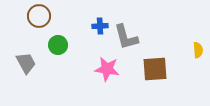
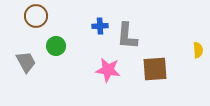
brown circle: moved 3 px left
gray L-shape: moved 1 px right, 1 px up; rotated 20 degrees clockwise
green circle: moved 2 px left, 1 px down
gray trapezoid: moved 1 px up
pink star: moved 1 px right, 1 px down
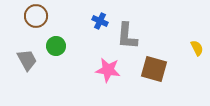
blue cross: moved 5 px up; rotated 28 degrees clockwise
yellow semicircle: moved 1 px left, 2 px up; rotated 21 degrees counterclockwise
gray trapezoid: moved 1 px right, 2 px up
brown square: moved 1 px left; rotated 20 degrees clockwise
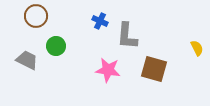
gray trapezoid: rotated 35 degrees counterclockwise
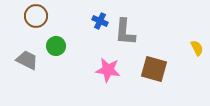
gray L-shape: moved 2 px left, 4 px up
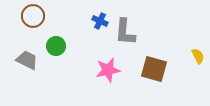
brown circle: moved 3 px left
yellow semicircle: moved 1 px right, 8 px down
pink star: rotated 20 degrees counterclockwise
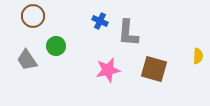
gray L-shape: moved 3 px right, 1 px down
yellow semicircle: rotated 28 degrees clockwise
gray trapezoid: rotated 150 degrees counterclockwise
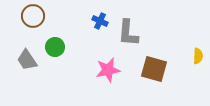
green circle: moved 1 px left, 1 px down
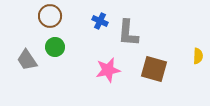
brown circle: moved 17 px right
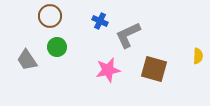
gray L-shape: moved 2 px down; rotated 60 degrees clockwise
green circle: moved 2 px right
